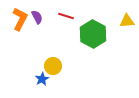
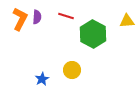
purple semicircle: rotated 32 degrees clockwise
yellow circle: moved 19 px right, 4 px down
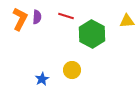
green hexagon: moved 1 px left
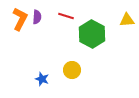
yellow triangle: moved 1 px up
blue star: rotated 24 degrees counterclockwise
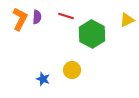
yellow triangle: rotated 21 degrees counterclockwise
blue star: moved 1 px right
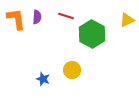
orange L-shape: moved 4 px left; rotated 35 degrees counterclockwise
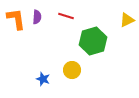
green hexagon: moved 1 px right, 7 px down; rotated 16 degrees clockwise
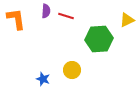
purple semicircle: moved 9 px right, 6 px up
green hexagon: moved 6 px right, 2 px up; rotated 12 degrees clockwise
